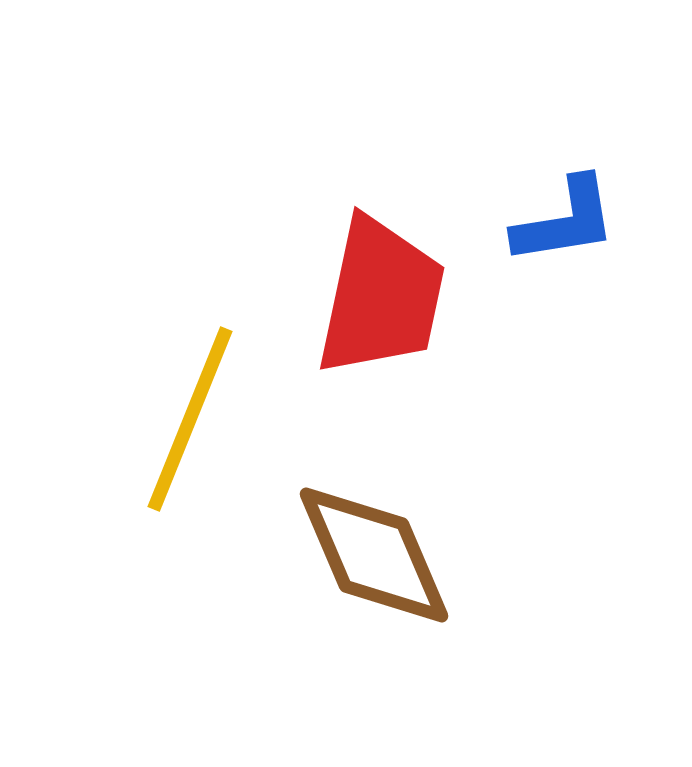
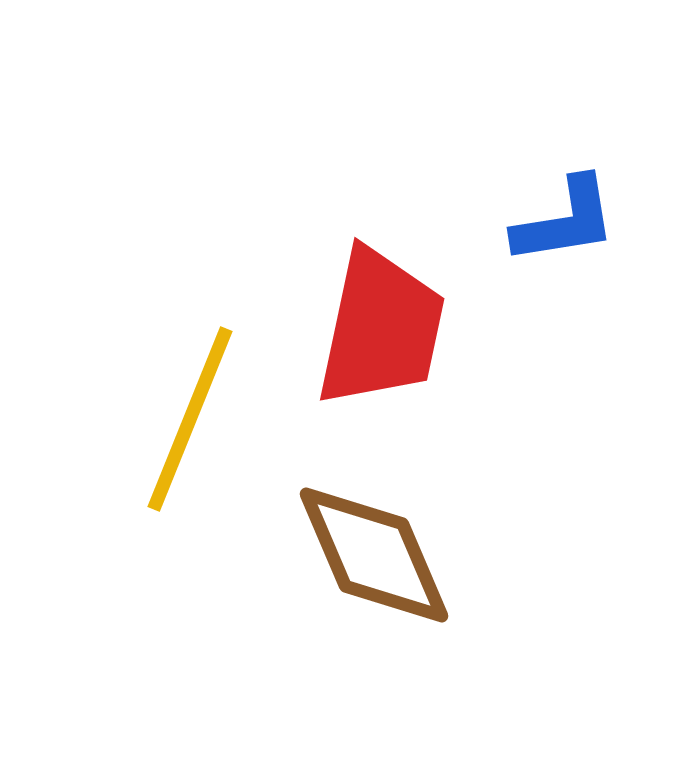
red trapezoid: moved 31 px down
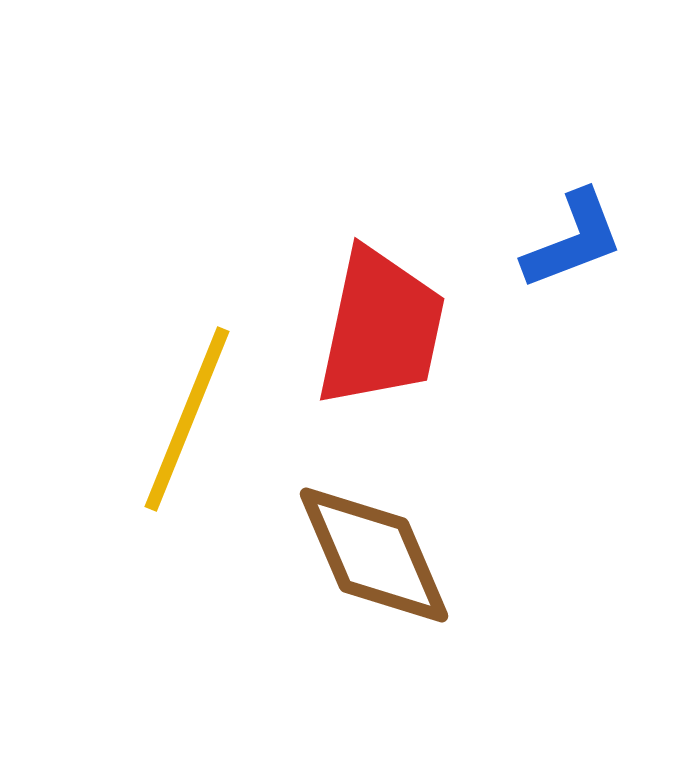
blue L-shape: moved 8 px right, 19 px down; rotated 12 degrees counterclockwise
yellow line: moved 3 px left
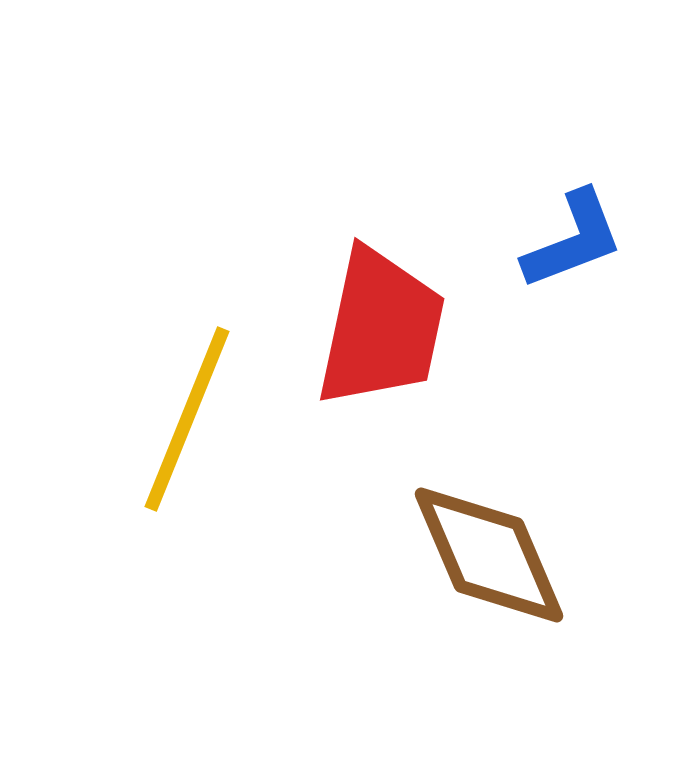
brown diamond: moved 115 px right
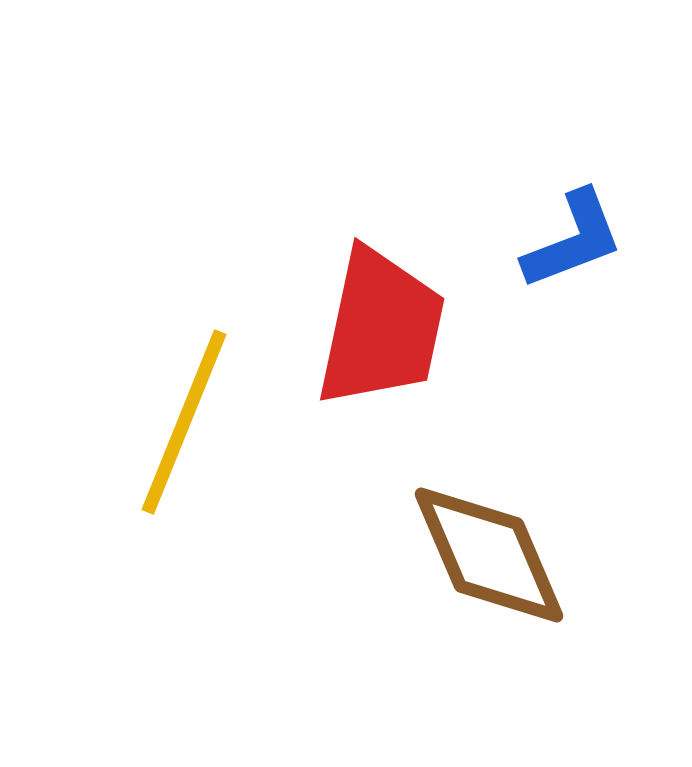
yellow line: moved 3 px left, 3 px down
